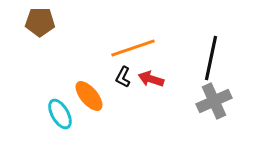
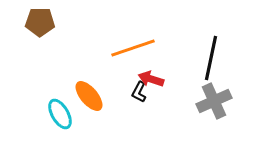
black L-shape: moved 16 px right, 15 px down
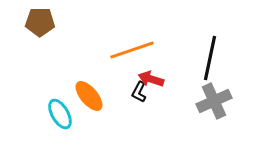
orange line: moved 1 px left, 2 px down
black line: moved 1 px left
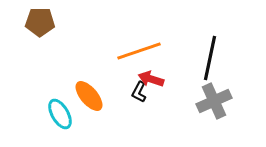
orange line: moved 7 px right, 1 px down
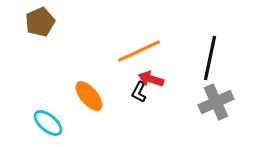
brown pentagon: rotated 24 degrees counterclockwise
orange line: rotated 6 degrees counterclockwise
gray cross: moved 2 px right, 1 px down
cyan ellipse: moved 12 px left, 9 px down; rotated 20 degrees counterclockwise
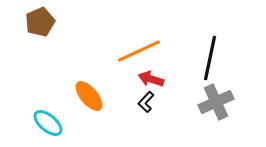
black L-shape: moved 7 px right, 10 px down; rotated 15 degrees clockwise
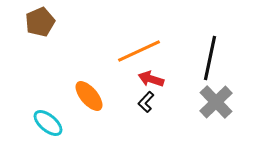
gray cross: rotated 20 degrees counterclockwise
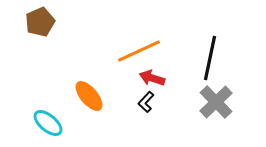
red arrow: moved 1 px right, 1 px up
